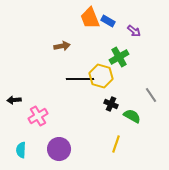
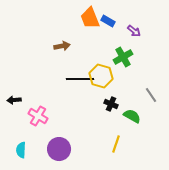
green cross: moved 4 px right
pink cross: rotated 30 degrees counterclockwise
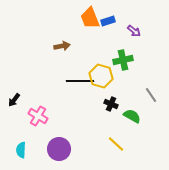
blue rectangle: rotated 48 degrees counterclockwise
green cross: moved 3 px down; rotated 18 degrees clockwise
black line: moved 2 px down
black arrow: rotated 48 degrees counterclockwise
yellow line: rotated 66 degrees counterclockwise
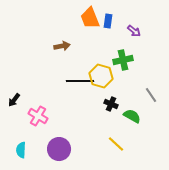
blue rectangle: rotated 64 degrees counterclockwise
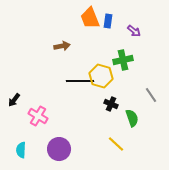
green semicircle: moved 2 px down; rotated 42 degrees clockwise
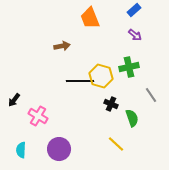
blue rectangle: moved 26 px right, 11 px up; rotated 40 degrees clockwise
purple arrow: moved 1 px right, 4 px down
green cross: moved 6 px right, 7 px down
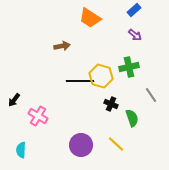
orange trapezoid: rotated 35 degrees counterclockwise
purple circle: moved 22 px right, 4 px up
